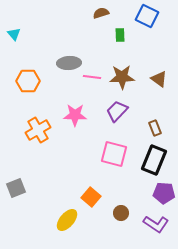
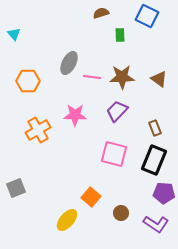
gray ellipse: rotated 60 degrees counterclockwise
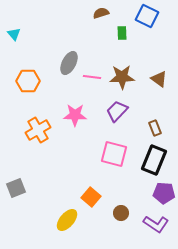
green rectangle: moved 2 px right, 2 px up
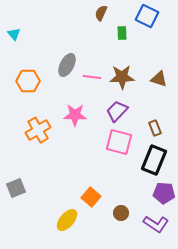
brown semicircle: rotated 49 degrees counterclockwise
gray ellipse: moved 2 px left, 2 px down
brown triangle: rotated 18 degrees counterclockwise
pink square: moved 5 px right, 12 px up
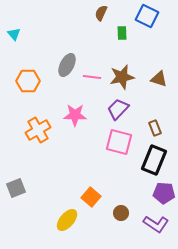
brown star: rotated 10 degrees counterclockwise
purple trapezoid: moved 1 px right, 2 px up
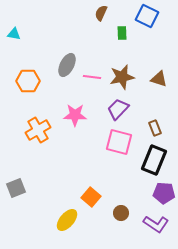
cyan triangle: rotated 40 degrees counterclockwise
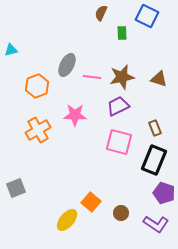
cyan triangle: moved 3 px left, 16 px down; rotated 24 degrees counterclockwise
orange hexagon: moved 9 px right, 5 px down; rotated 20 degrees counterclockwise
purple trapezoid: moved 3 px up; rotated 20 degrees clockwise
purple pentagon: rotated 15 degrees clockwise
orange square: moved 5 px down
